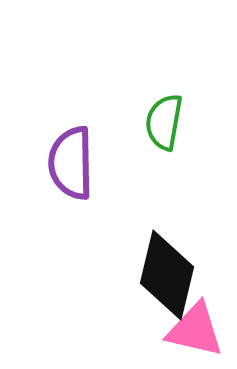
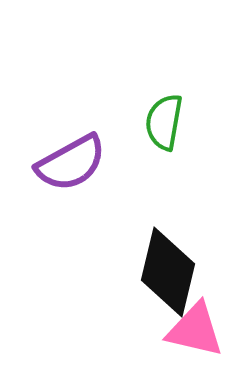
purple semicircle: rotated 118 degrees counterclockwise
black diamond: moved 1 px right, 3 px up
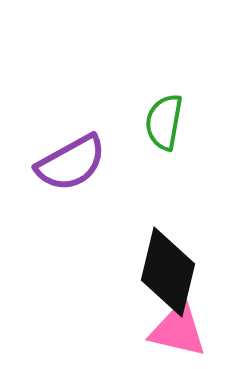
pink triangle: moved 17 px left
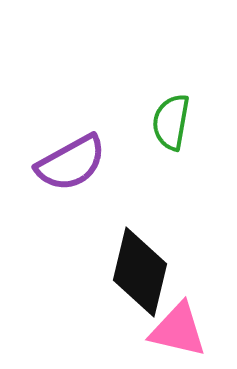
green semicircle: moved 7 px right
black diamond: moved 28 px left
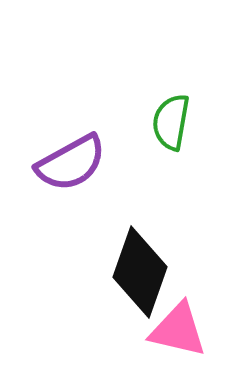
black diamond: rotated 6 degrees clockwise
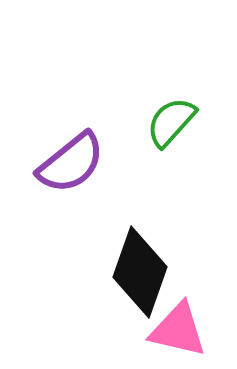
green semicircle: rotated 32 degrees clockwise
purple semicircle: rotated 10 degrees counterclockwise
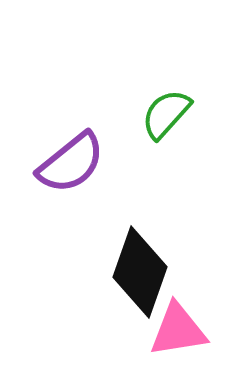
green semicircle: moved 5 px left, 8 px up
pink triangle: rotated 22 degrees counterclockwise
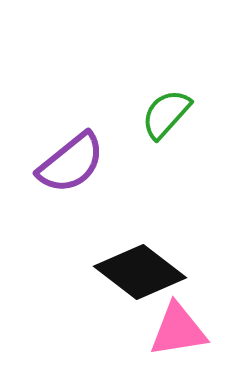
black diamond: rotated 72 degrees counterclockwise
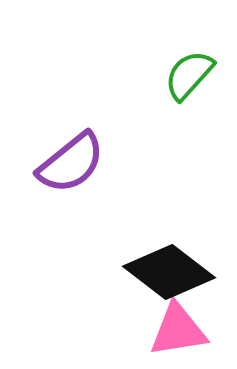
green semicircle: moved 23 px right, 39 px up
black diamond: moved 29 px right
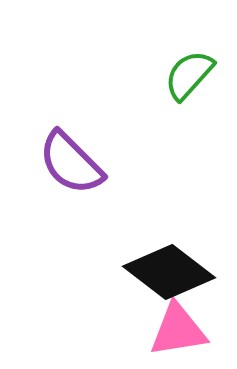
purple semicircle: rotated 84 degrees clockwise
